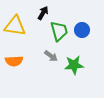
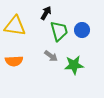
black arrow: moved 3 px right
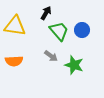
green trapezoid: rotated 25 degrees counterclockwise
green star: rotated 24 degrees clockwise
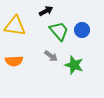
black arrow: moved 2 px up; rotated 32 degrees clockwise
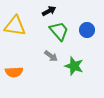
black arrow: moved 3 px right
blue circle: moved 5 px right
orange semicircle: moved 11 px down
green star: moved 1 px down
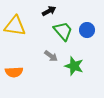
green trapezoid: moved 4 px right
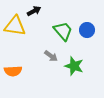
black arrow: moved 15 px left
orange semicircle: moved 1 px left, 1 px up
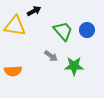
green star: rotated 18 degrees counterclockwise
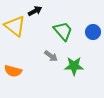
black arrow: moved 1 px right
yellow triangle: rotated 30 degrees clockwise
blue circle: moved 6 px right, 2 px down
orange semicircle: rotated 18 degrees clockwise
